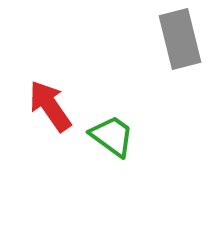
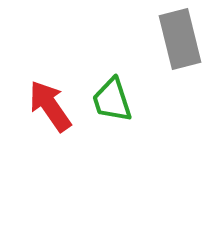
green trapezoid: moved 36 px up; rotated 144 degrees counterclockwise
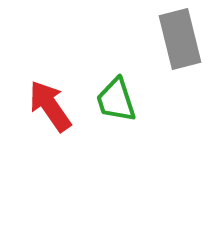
green trapezoid: moved 4 px right
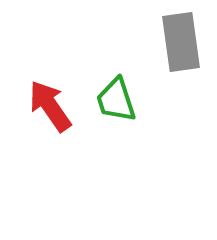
gray rectangle: moved 1 px right, 3 px down; rotated 6 degrees clockwise
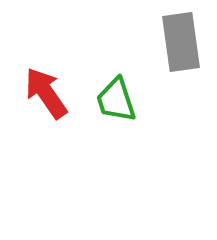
red arrow: moved 4 px left, 13 px up
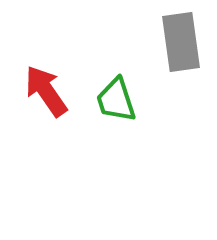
red arrow: moved 2 px up
